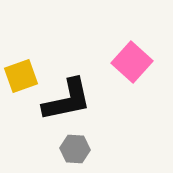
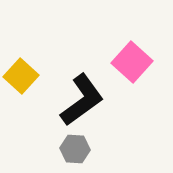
yellow square: rotated 28 degrees counterclockwise
black L-shape: moved 15 px right; rotated 24 degrees counterclockwise
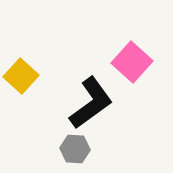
black L-shape: moved 9 px right, 3 px down
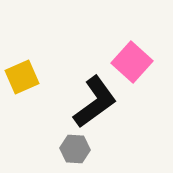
yellow square: moved 1 px right, 1 px down; rotated 24 degrees clockwise
black L-shape: moved 4 px right, 1 px up
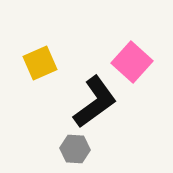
yellow square: moved 18 px right, 14 px up
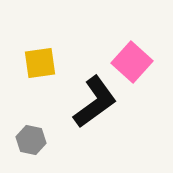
yellow square: rotated 16 degrees clockwise
gray hexagon: moved 44 px left, 9 px up; rotated 8 degrees clockwise
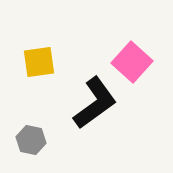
yellow square: moved 1 px left, 1 px up
black L-shape: moved 1 px down
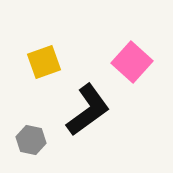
yellow square: moved 5 px right; rotated 12 degrees counterclockwise
black L-shape: moved 7 px left, 7 px down
